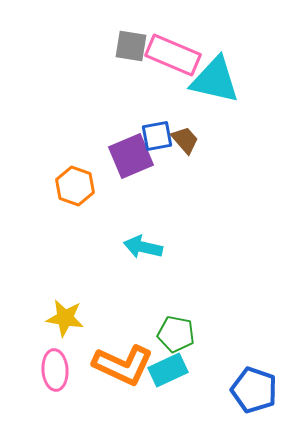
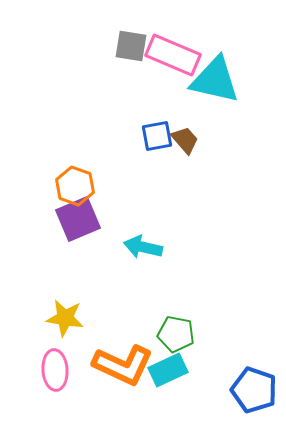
purple square: moved 53 px left, 63 px down
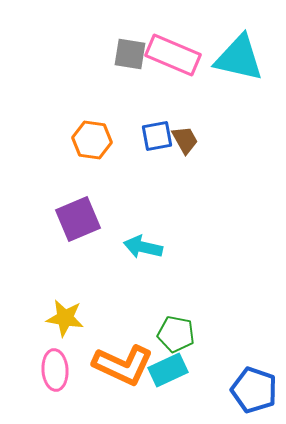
gray square: moved 1 px left, 8 px down
cyan triangle: moved 24 px right, 22 px up
brown trapezoid: rotated 12 degrees clockwise
orange hexagon: moved 17 px right, 46 px up; rotated 12 degrees counterclockwise
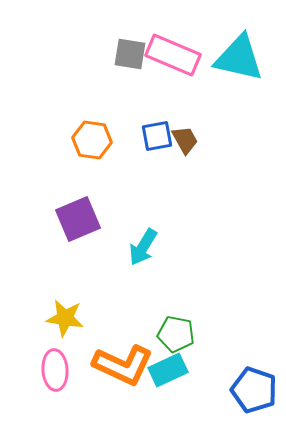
cyan arrow: rotated 72 degrees counterclockwise
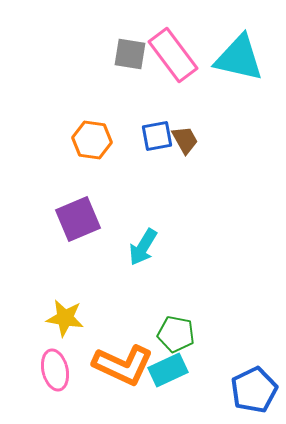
pink rectangle: rotated 30 degrees clockwise
pink ellipse: rotated 9 degrees counterclockwise
blue pentagon: rotated 27 degrees clockwise
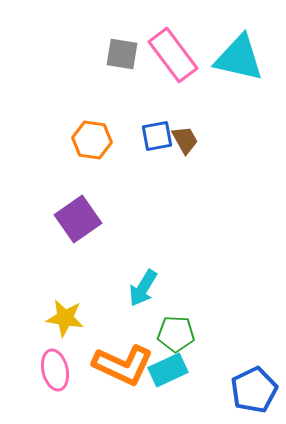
gray square: moved 8 px left
purple square: rotated 12 degrees counterclockwise
cyan arrow: moved 41 px down
green pentagon: rotated 9 degrees counterclockwise
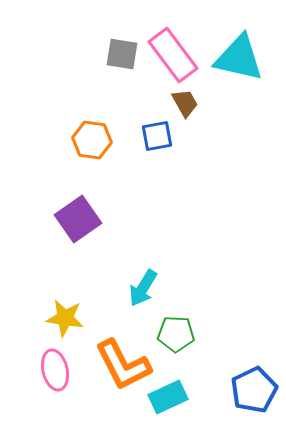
brown trapezoid: moved 37 px up
orange L-shape: rotated 38 degrees clockwise
cyan rectangle: moved 27 px down
